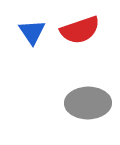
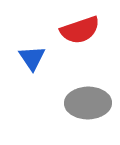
blue triangle: moved 26 px down
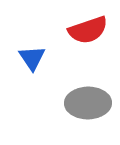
red semicircle: moved 8 px right
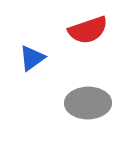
blue triangle: rotated 28 degrees clockwise
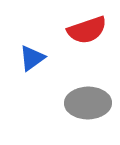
red semicircle: moved 1 px left
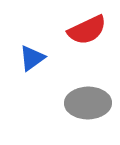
red semicircle: rotated 6 degrees counterclockwise
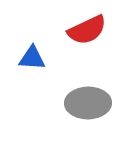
blue triangle: rotated 40 degrees clockwise
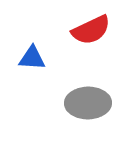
red semicircle: moved 4 px right
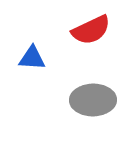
gray ellipse: moved 5 px right, 3 px up
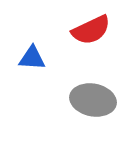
gray ellipse: rotated 12 degrees clockwise
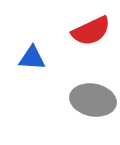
red semicircle: moved 1 px down
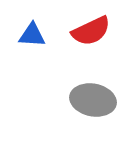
blue triangle: moved 23 px up
